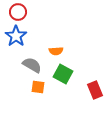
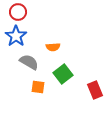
orange semicircle: moved 3 px left, 4 px up
gray semicircle: moved 3 px left, 3 px up
green square: rotated 24 degrees clockwise
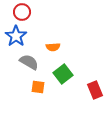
red circle: moved 4 px right
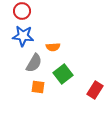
red circle: moved 1 px up
blue star: moved 7 px right; rotated 30 degrees counterclockwise
gray semicircle: moved 5 px right, 1 px down; rotated 90 degrees clockwise
red rectangle: rotated 54 degrees clockwise
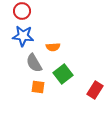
gray semicircle: rotated 120 degrees clockwise
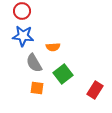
orange square: moved 1 px left, 1 px down
